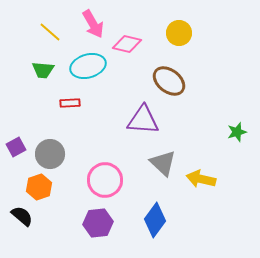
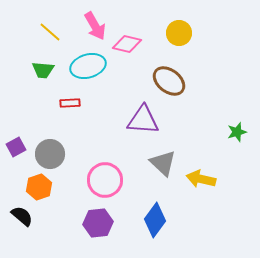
pink arrow: moved 2 px right, 2 px down
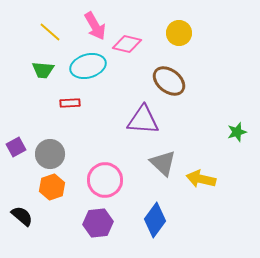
orange hexagon: moved 13 px right
